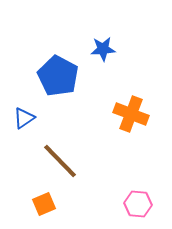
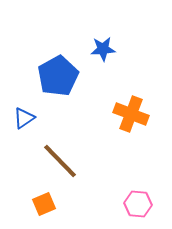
blue pentagon: rotated 15 degrees clockwise
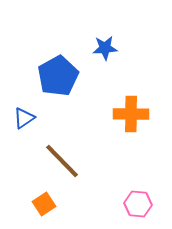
blue star: moved 2 px right, 1 px up
orange cross: rotated 20 degrees counterclockwise
brown line: moved 2 px right
orange square: rotated 10 degrees counterclockwise
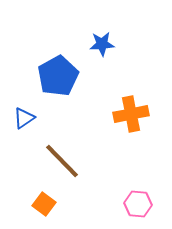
blue star: moved 3 px left, 4 px up
orange cross: rotated 12 degrees counterclockwise
orange square: rotated 20 degrees counterclockwise
